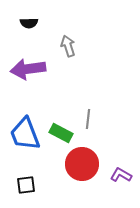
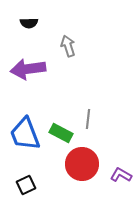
black square: rotated 18 degrees counterclockwise
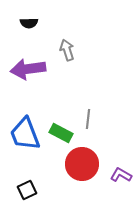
gray arrow: moved 1 px left, 4 px down
black square: moved 1 px right, 5 px down
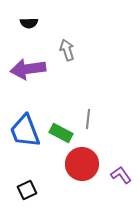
blue trapezoid: moved 3 px up
purple L-shape: rotated 25 degrees clockwise
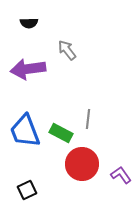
gray arrow: rotated 20 degrees counterclockwise
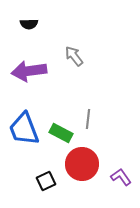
black semicircle: moved 1 px down
gray arrow: moved 7 px right, 6 px down
purple arrow: moved 1 px right, 2 px down
blue trapezoid: moved 1 px left, 2 px up
purple L-shape: moved 2 px down
black square: moved 19 px right, 9 px up
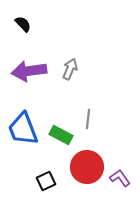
black semicircle: moved 6 px left; rotated 132 degrees counterclockwise
gray arrow: moved 4 px left, 13 px down; rotated 60 degrees clockwise
blue trapezoid: moved 1 px left
green rectangle: moved 2 px down
red circle: moved 5 px right, 3 px down
purple L-shape: moved 1 px left, 1 px down
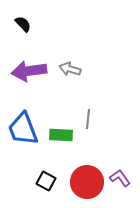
gray arrow: rotated 95 degrees counterclockwise
green rectangle: rotated 25 degrees counterclockwise
red circle: moved 15 px down
black square: rotated 36 degrees counterclockwise
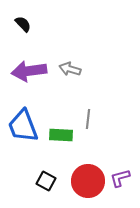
blue trapezoid: moved 3 px up
purple L-shape: rotated 70 degrees counterclockwise
red circle: moved 1 px right, 1 px up
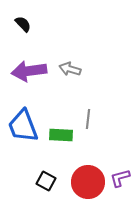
red circle: moved 1 px down
